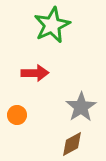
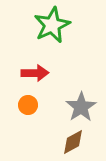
orange circle: moved 11 px right, 10 px up
brown diamond: moved 1 px right, 2 px up
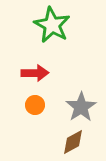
green star: rotated 18 degrees counterclockwise
orange circle: moved 7 px right
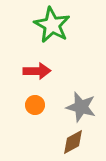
red arrow: moved 2 px right, 2 px up
gray star: rotated 24 degrees counterclockwise
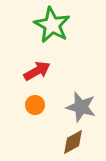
red arrow: rotated 28 degrees counterclockwise
